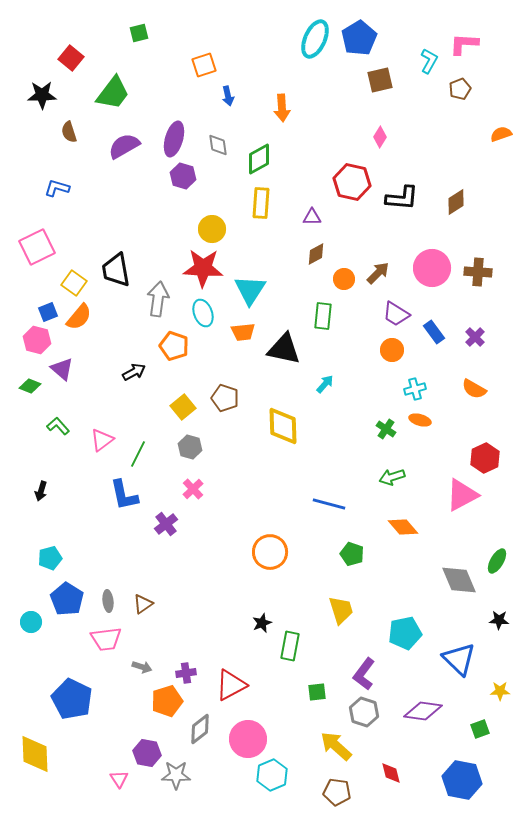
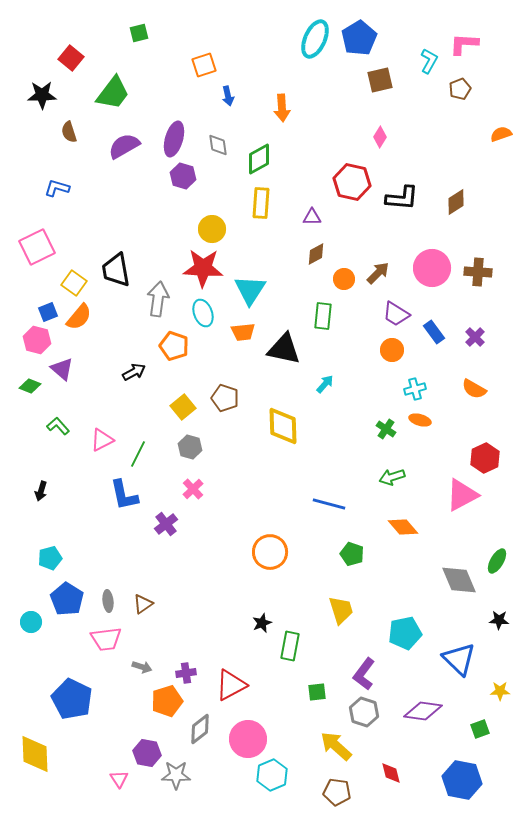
pink triangle at (102, 440): rotated 10 degrees clockwise
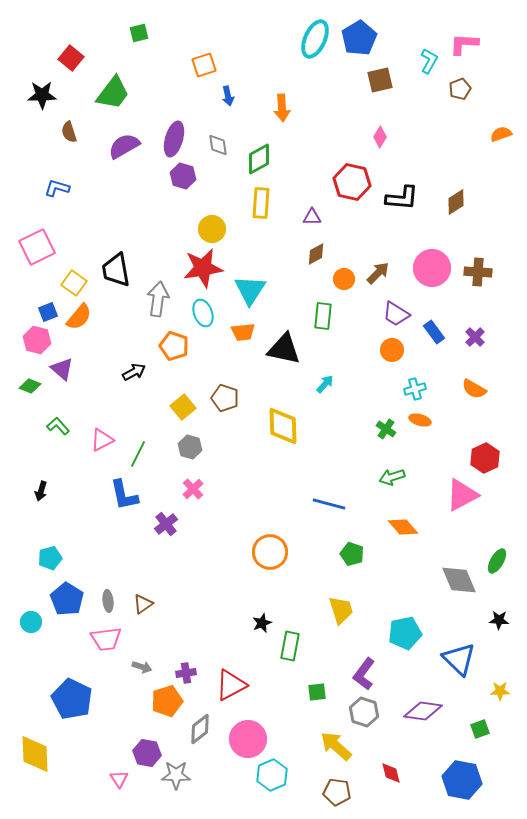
red star at (203, 268): rotated 12 degrees counterclockwise
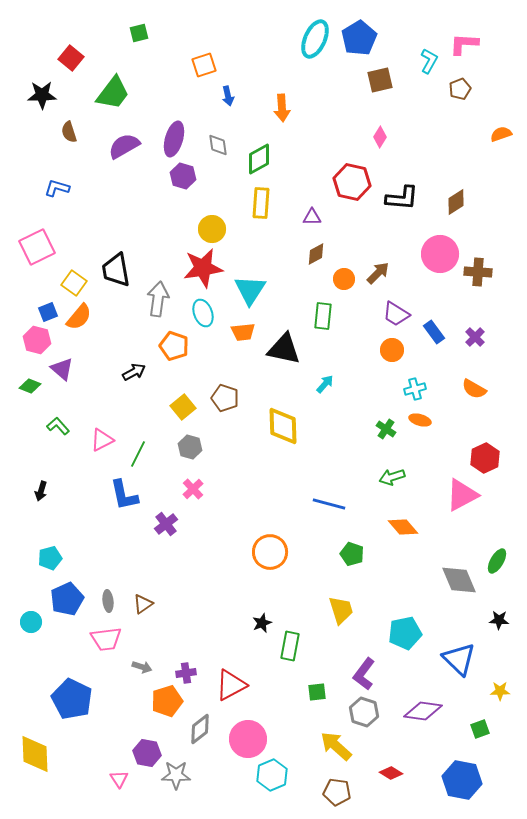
pink circle at (432, 268): moved 8 px right, 14 px up
blue pentagon at (67, 599): rotated 16 degrees clockwise
red diamond at (391, 773): rotated 45 degrees counterclockwise
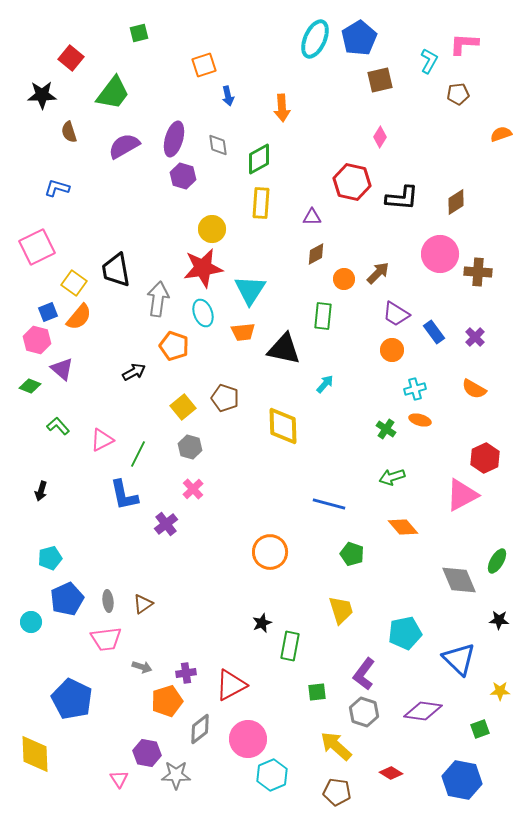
brown pentagon at (460, 89): moved 2 px left, 5 px down; rotated 15 degrees clockwise
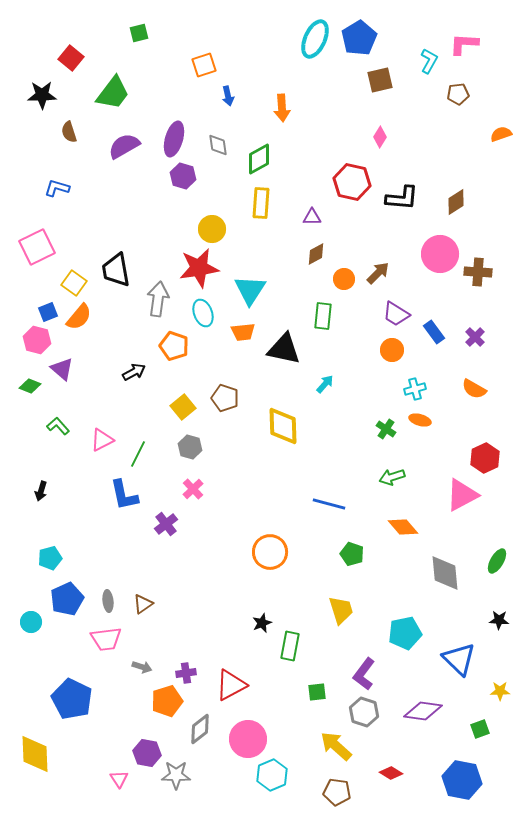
red star at (203, 268): moved 4 px left
gray diamond at (459, 580): moved 14 px left, 7 px up; rotated 18 degrees clockwise
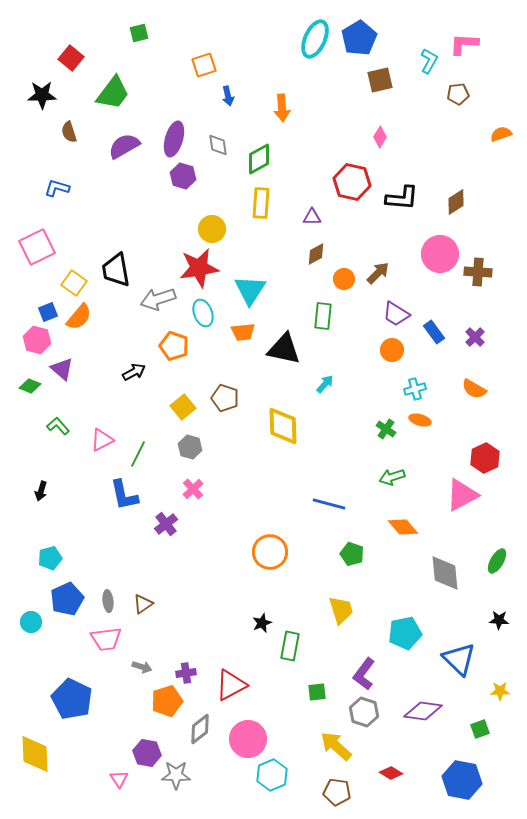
gray arrow at (158, 299): rotated 116 degrees counterclockwise
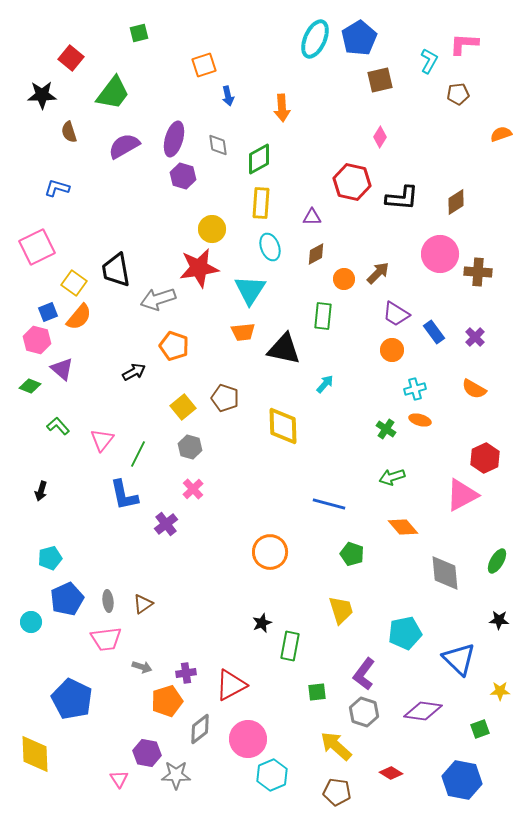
cyan ellipse at (203, 313): moved 67 px right, 66 px up
pink triangle at (102, 440): rotated 25 degrees counterclockwise
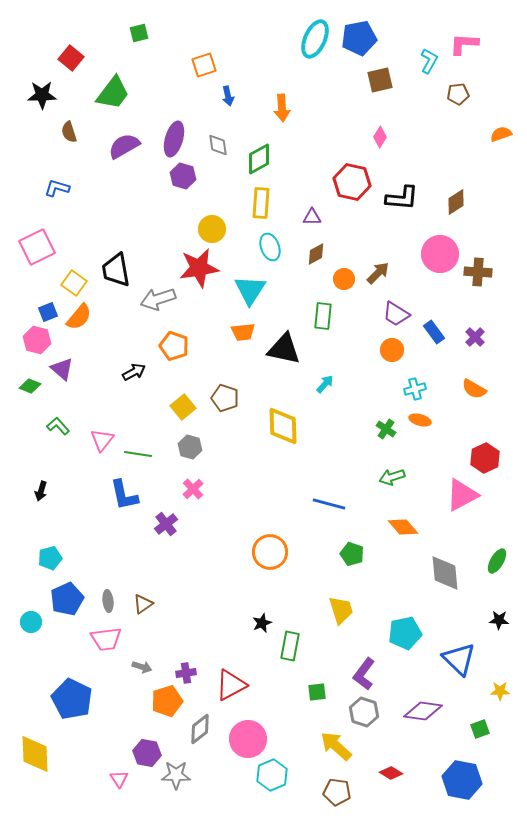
blue pentagon at (359, 38): rotated 20 degrees clockwise
green line at (138, 454): rotated 72 degrees clockwise
